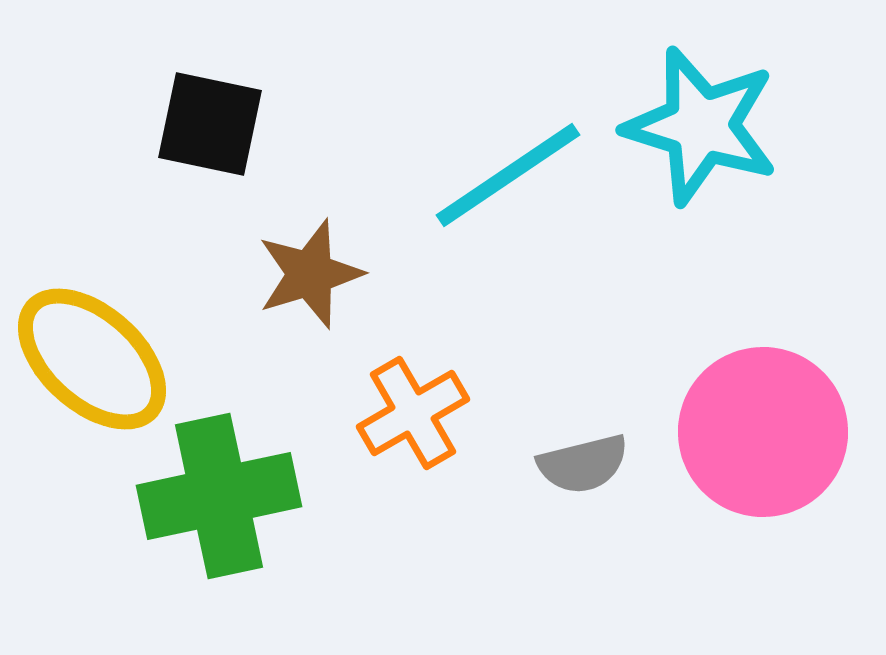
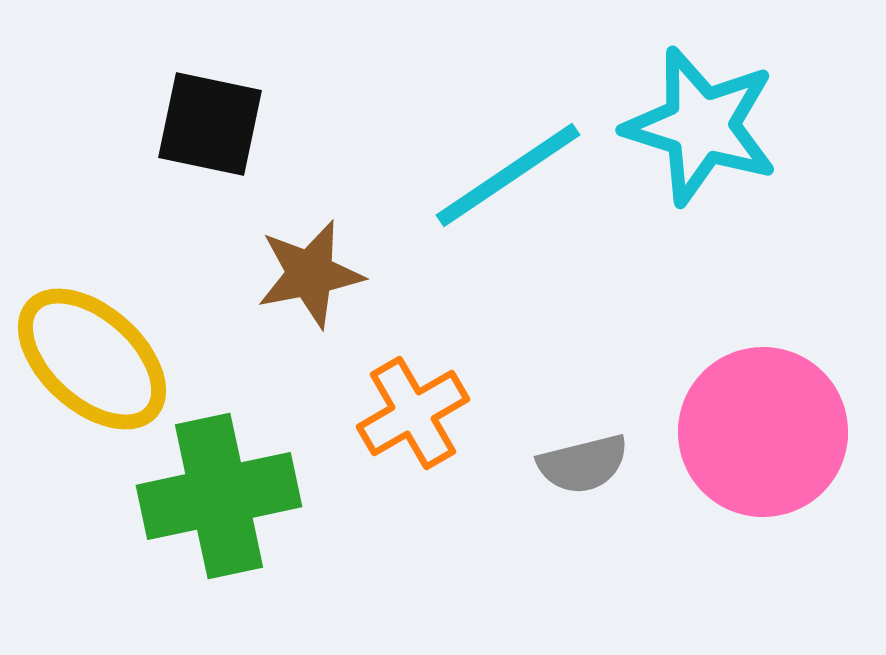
brown star: rotated 6 degrees clockwise
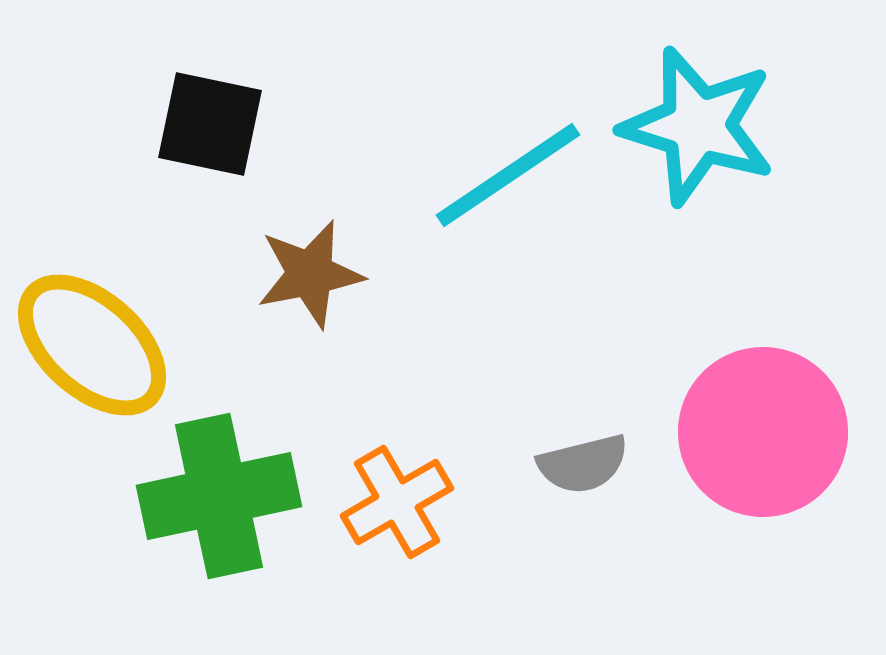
cyan star: moved 3 px left
yellow ellipse: moved 14 px up
orange cross: moved 16 px left, 89 px down
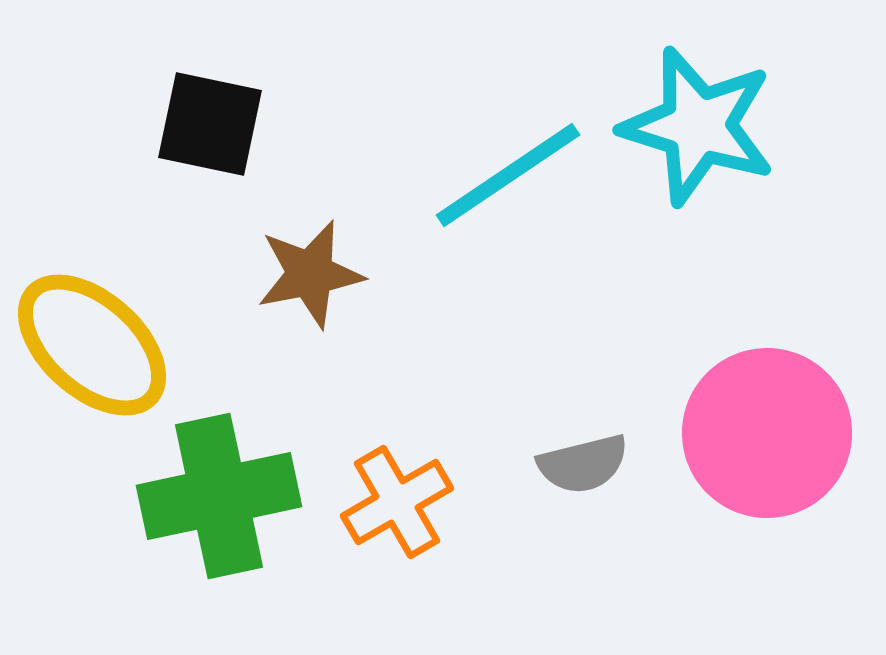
pink circle: moved 4 px right, 1 px down
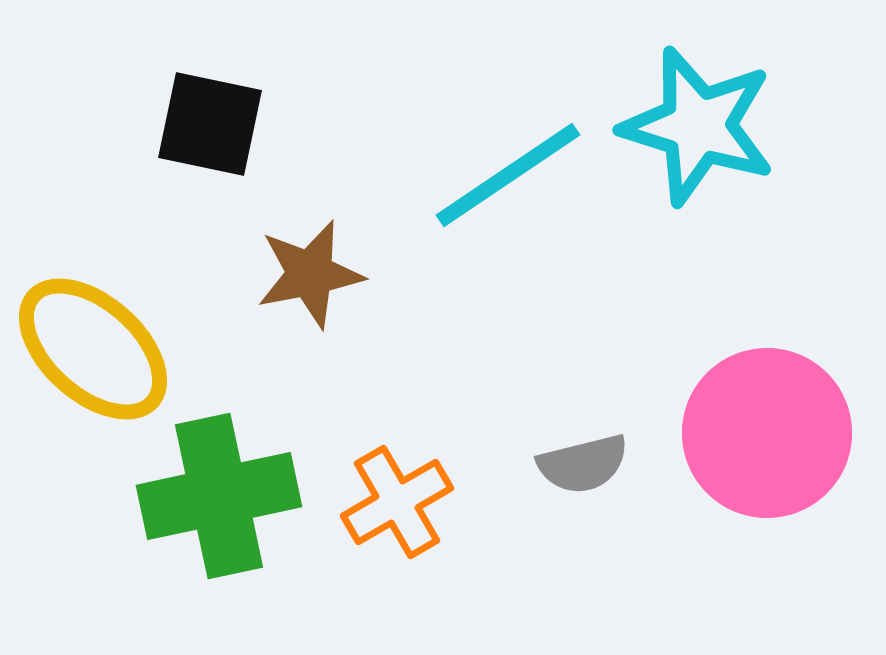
yellow ellipse: moved 1 px right, 4 px down
